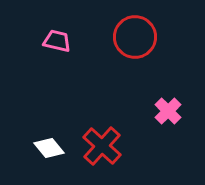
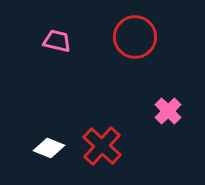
white diamond: rotated 28 degrees counterclockwise
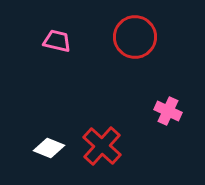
pink cross: rotated 20 degrees counterclockwise
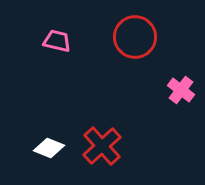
pink cross: moved 13 px right, 21 px up; rotated 12 degrees clockwise
red cross: rotated 6 degrees clockwise
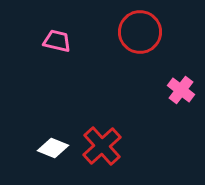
red circle: moved 5 px right, 5 px up
white diamond: moved 4 px right
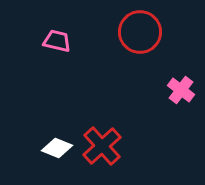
white diamond: moved 4 px right
